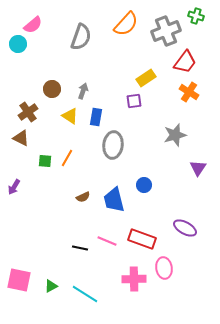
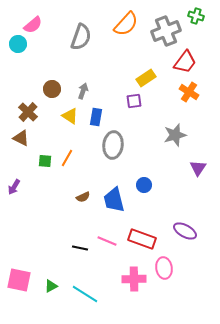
brown cross: rotated 12 degrees counterclockwise
purple ellipse: moved 3 px down
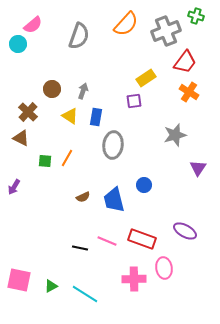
gray semicircle: moved 2 px left, 1 px up
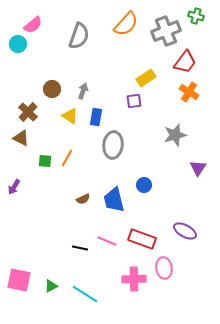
brown semicircle: moved 2 px down
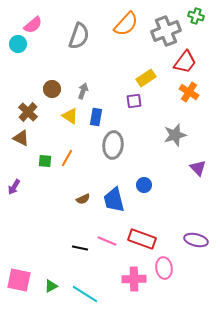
purple triangle: rotated 18 degrees counterclockwise
purple ellipse: moved 11 px right, 9 px down; rotated 15 degrees counterclockwise
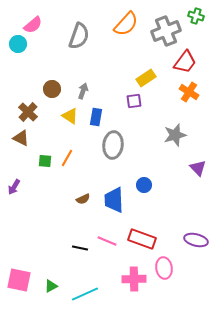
blue trapezoid: rotated 12 degrees clockwise
cyan line: rotated 56 degrees counterclockwise
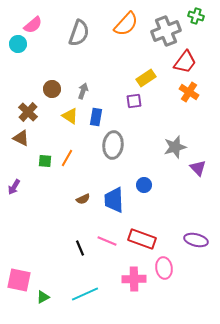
gray semicircle: moved 3 px up
gray star: moved 12 px down
black line: rotated 56 degrees clockwise
green triangle: moved 8 px left, 11 px down
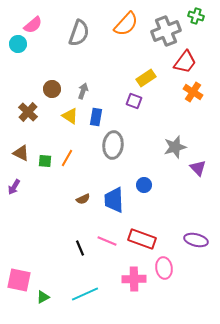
orange cross: moved 4 px right
purple square: rotated 28 degrees clockwise
brown triangle: moved 15 px down
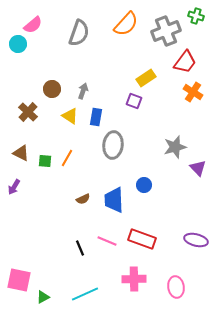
pink ellipse: moved 12 px right, 19 px down
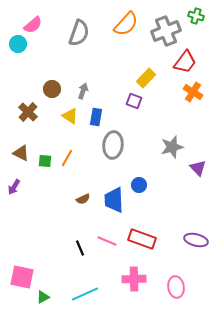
yellow rectangle: rotated 12 degrees counterclockwise
gray star: moved 3 px left
blue circle: moved 5 px left
pink square: moved 3 px right, 3 px up
